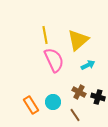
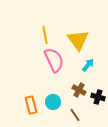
yellow triangle: rotated 25 degrees counterclockwise
cyan arrow: rotated 24 degrees counterclockwise
brown cross: moved 2 px up
orange rectangle: rotated 18 degrees clockwise
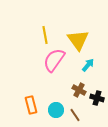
pink semicircle: rotated 120 degrees counterclockwise
black cross: moved 1 px left, 1 px down
cyan circle: moved 3 px right, 8 px down
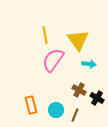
pink semicircle: moved 1 px left
cyan arrow: moved 1 px right, 1 px up; rotated 56 degrees clockwise
black cross: rotated 16 degrees clockwise
brown line: rotated 56 degrees clockwise
